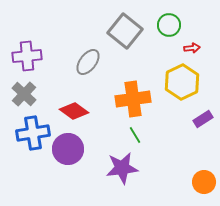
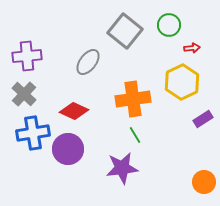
red diamond: rotated 12 degrees counterclockwise
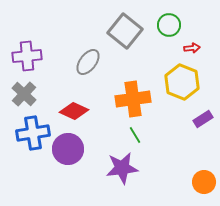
yellow hexagon: rotated 12 degrees counterclockwise
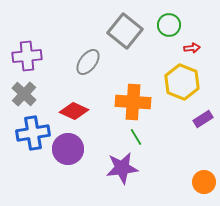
orange cross: moved 3 px down; rotated 12 degrees clockwise
green line: moved 1 px right, 2 px down
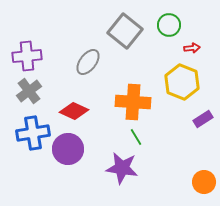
gray cross: moved 5 px right, 3 px up; rotated 10 degrees clockwise
purple star: rotated 16 degrees clockwise
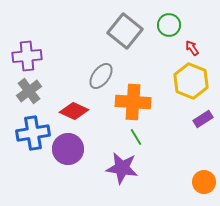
red arrow: rotated 119 degrees counterclockwise
gray ellipse: moved 13 px right, 14 px down
yellow hexagon: moved 9 px right, 1 px up
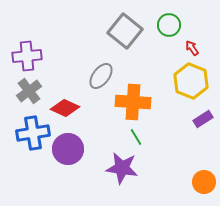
red diamond: moved 9 px left, 3 px up
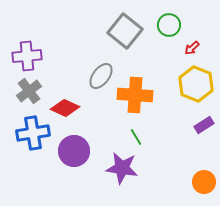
red arrow: rotated 98 degrees counterclockwise
yellow hexagon: moved 5 px right, 3 px down
orange cross: moved 2 px right, 7 px up
purple rectangle: moved 1 px right, 6 px down
purple circle: moved 6 px right, 2 px down
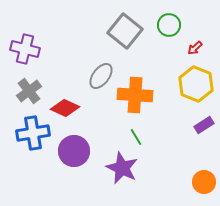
red arrow: moved 3 px right
purple cross: moved 2 px left, 7 px up; rotated 20 degrees clockwise
purple star: rotated 16 degrees clockwise
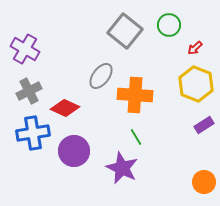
purple cross: rotated 16 degrees clockwise
gray cross: rotated 10 degrees clockwise
